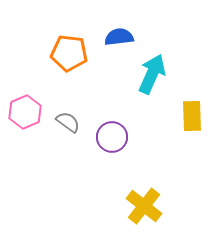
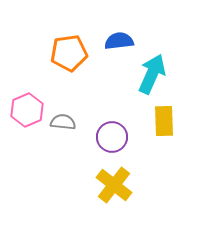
blue semicircle: moved 4 px down
orange pentagon: rotated 15 degrees counterclockwise
pink hexagon: moved 2 px right, 2 px up
yellow rectangle: moved 28 px left, 5 px down
gray semicircle: moved 5 px left; rotated 30 degrees counterclockwise
yellow cross: moved 30 px left, 21 px up
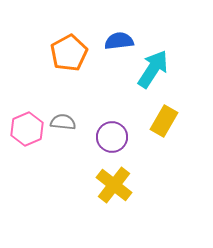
orange pentagon: rotated 21 degrees counterclockwise
cyan arrow: moved 1 px right, 5 px up; rotated 9 degrees clockwise
pink hexagon: moved 19 px down
yellow rectangle: rotated 32 degrees clockwise
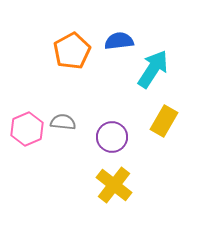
orange pentagon: moved 3 px right, 2 px up
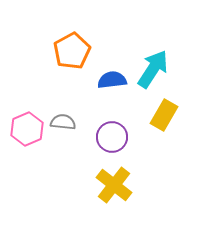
blue semicircle: moved 7 px left, 39 px down
yellow rectangle: moved 6 px up
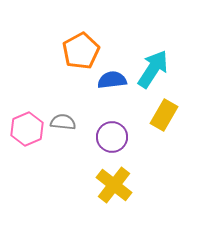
orange pentagon: moved 9 px right
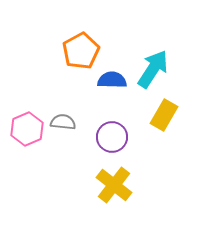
blue semicircle: rotated 8 degrees clockwise
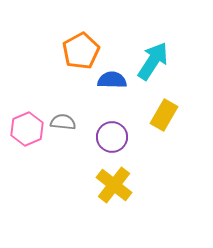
cyan arrow: moved 8 px up
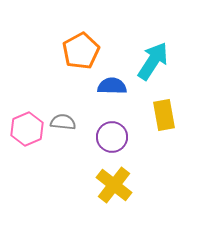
blue semicircle: moved 6 px down
yellow rectangle: rotated 40 degrees counterclockwise
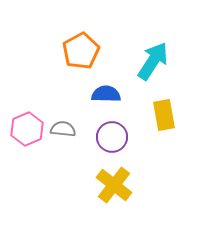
blue semicircle: moved 6 px left, 8 px down
gray semicircle: moved 7 px down
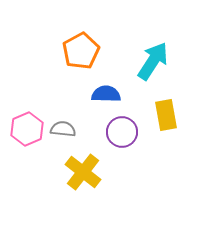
yellow rectangle: moved 2 px right
purple circle: moved 10 px right, 5 px up
yellow cross: moved 31 px left, 13 px up
